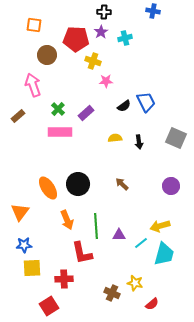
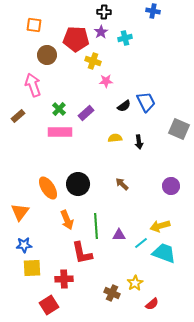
green cross: moved 1 px right
gray square: moved 3 px right, 9 px up
cyan trapezoid: moved 1 px up; rotated 85 degrees counterclockwise
yellow star: rotated 28 degrees clockwise
red square: moved 1 px up
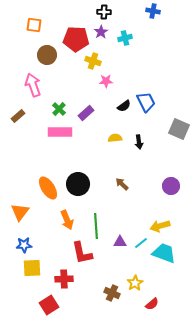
purple triangle: moved 1 px right, 7 px down
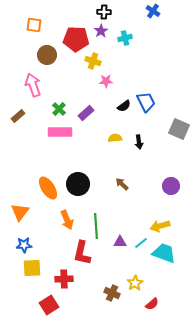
blue cross: rotated 24 degrees clockwise
purple star: moved 1 px up
red L-shape: rotated 25 degrees clockwise
